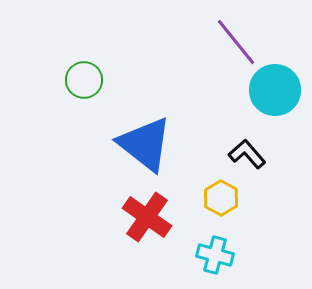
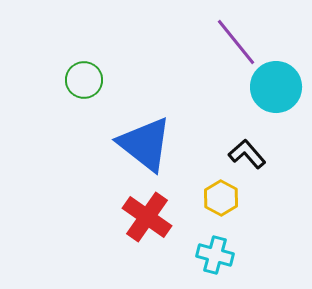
cyan circle: moved 1 px right, 3 px up
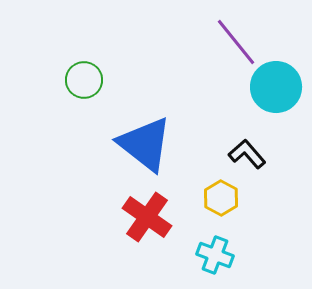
cyan cross: rotated 6 degrees clockwise
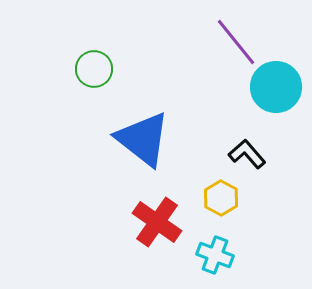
green circle: moved 10 px right, 11 px up
blue triangle: moved 2 px left, 5 px up
red cross: moved 10 px right, 5 px down
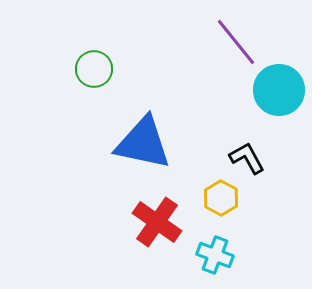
cyan circle: moved 3 px right, 3 px down
blue triangle: moved 4 px down; rotated 26 degrees counterclockwise
black L-shape: moved 4 px down; rotated 12 degrees clockwise
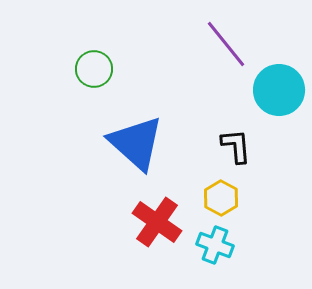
purple line: moved 10 px left, 2 px down
blue triangle: moved 7 px left; rotated 30 degrees clockwise
black L-shape: moved 11 px left, 12 px up; rotated 24 degrees clockwise
cyan cross: moved 10 px up
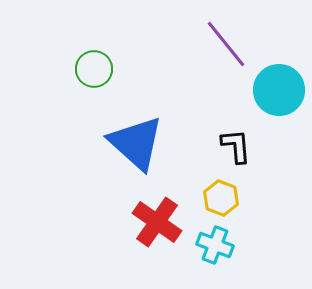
yellow hexagon: rotated 8 degrees counterclockwise
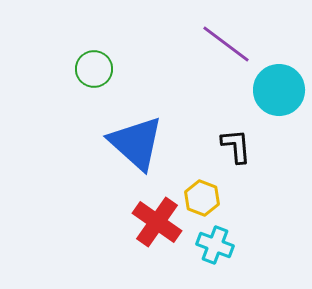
purple line: rotated 14 degrees counterclockwise
yellow hexagon: moved 19 px left
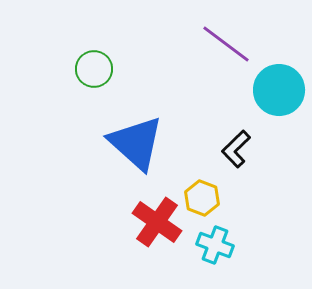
black L-shape: moved 3 px down; rotated 129 degrees counterclockwise
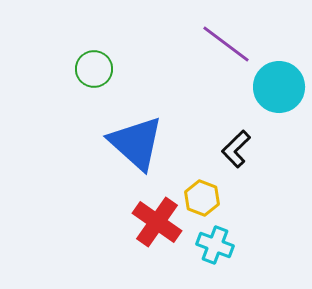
cyan circle: moved 3 px up
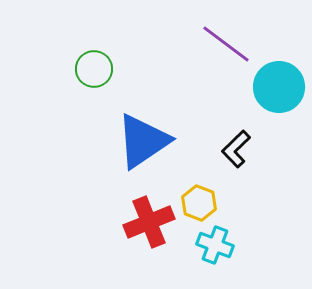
blue triangle: moved 7 px right, 2 px up; rotated 44 degrees clockwise
yellow hexagon: moved 3 px left, 5 px down
red cross: moved 8 px left; rotated 33 degrees clockwise
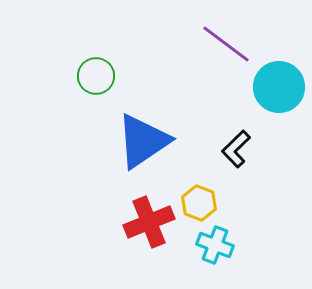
green circle: moved 2 px right, 7 px down
